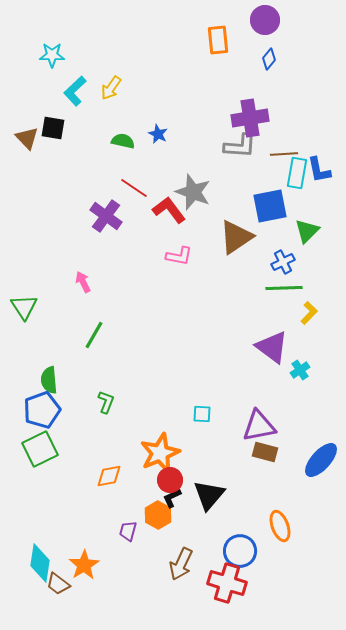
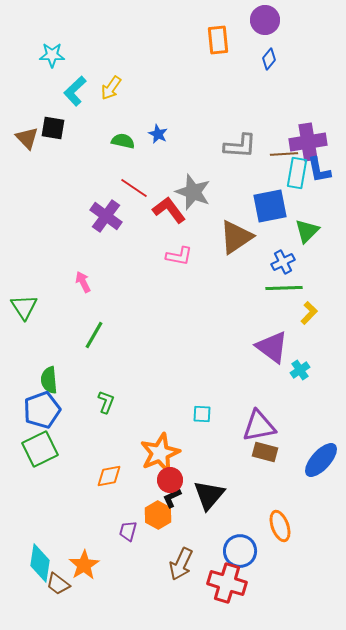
purple cross at (250, 118): moved 58 px right, 24 px down
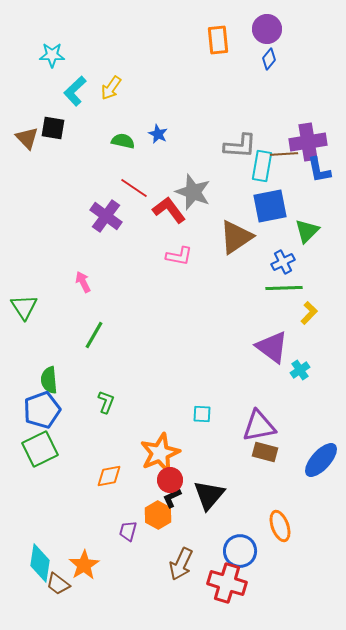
purple circle at (265, 20): moved 2 px right, 9 px down
cyan rectangle at (297, 173): moved 35 px left, 7 px up
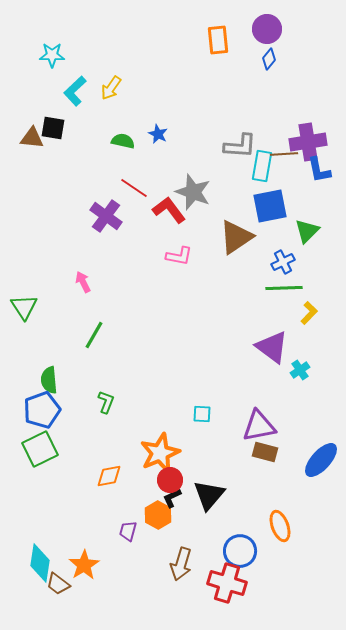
brown triangle at (27, 138): moved 5 px right; rotated 40 degrees counterclockwise
brown arrow at (181, 564): rotated 8 degrees counterclockwise
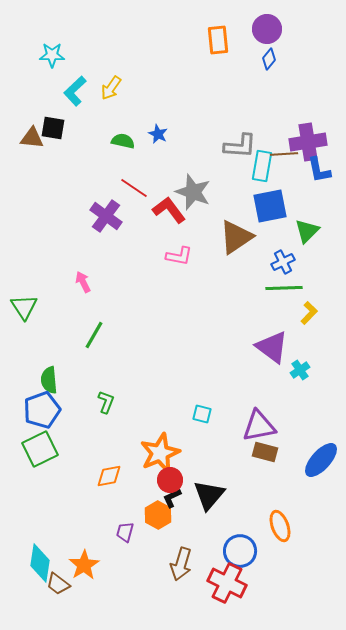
cyan square at (202, 414): rotated 12 degrees clockwise
purple trapezoid at (128, 531): moved 3 px left, 1 px down
red cross at (227, 583): rotated 9 degrees clockwise
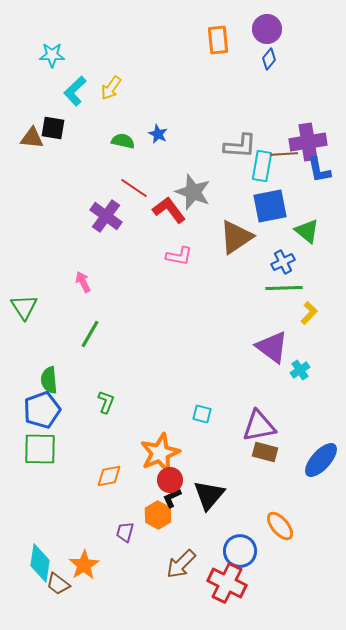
green triangle at (307, 231): rotated 36 degrees counterclockwise
green line at (94, 335): moved 4 px left, 1 px up
green square at (40, 449): rotated 27 degrees clockwise
orange ellipse at (280, 526): rotated 20 degrees counterclockwise
brown arrow at (181, 564): rotated 28 degrees clockwise
